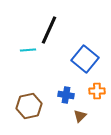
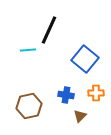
orange cross: moved 1 px left, 2 px down
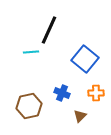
cyan line: moved 3 px right, 2 px down
blue cross: moved 4 px left, 2 px up; rotated 14 degrees clockwise
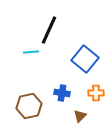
blue cross: rotated 14 degrees counterclockwise
